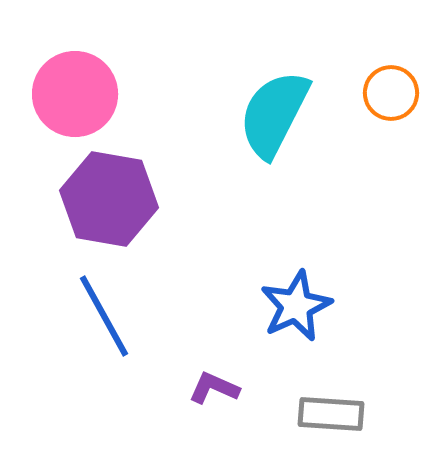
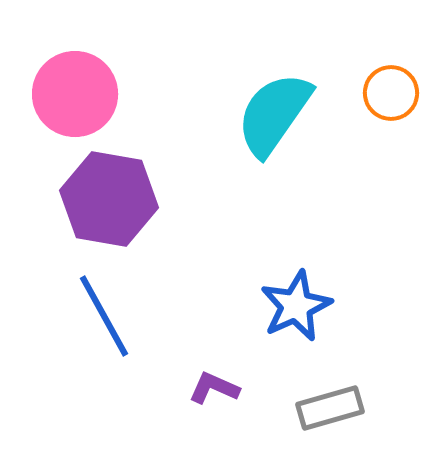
cyan semicircle: rotated 8 degrees clockwise
gray rectangle: moved 1 px left, 6 px up; rotated 20 degrees counterclockwise
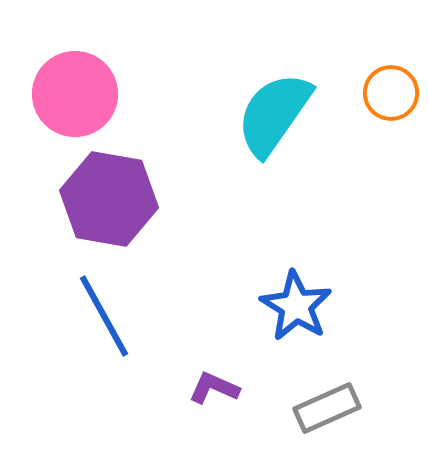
blue star: rotated 16 degrees counterclockwise
gray rectangle: moved 3 px left; rotated 8 degrees counterclockwise
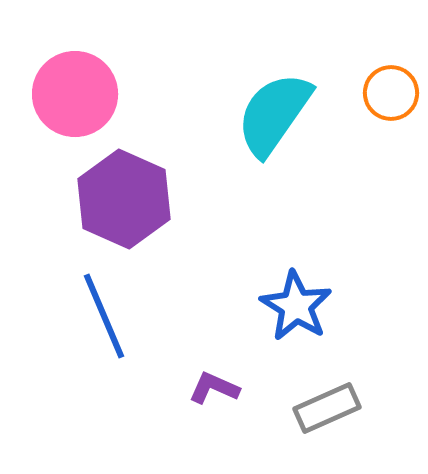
purple hexagon: moved 15 px right; rotated 14 degrees clockwise
blue line: rotated 6 degrees clockwise
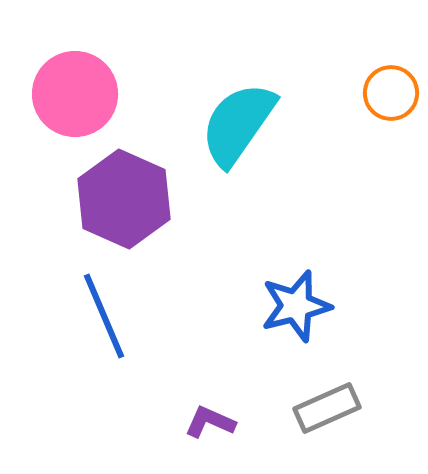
cyan semicircle: moved 36 px left, 10 px down
blue star: rotated 26 degrees clockwise
purple L-shape: moved 4 px left, 34 px down
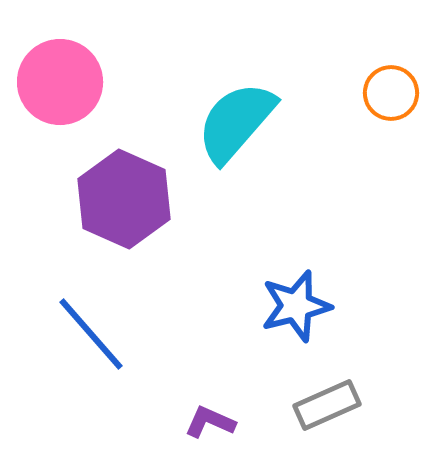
pink circle: moved 15 px left, 12 px up
cyan semicircle: moved 2 px left, 2 px up; rotated 6 degrees clockwise
blue line: moved 13 px left, 18 px down; rotated 18 degrees counterclockwise
gray rectangle: moved 3 px up
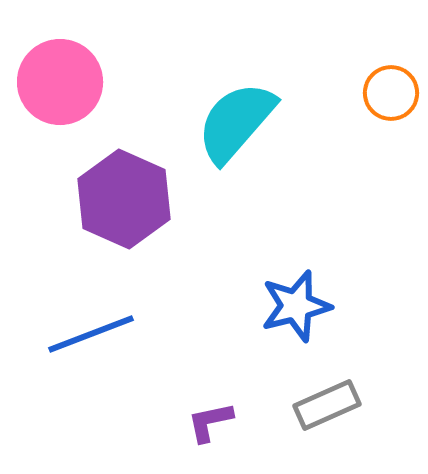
blue line: rotated 70 degrees counterclockwise
purple L-shape: rotated 36 degrees counterclockwise
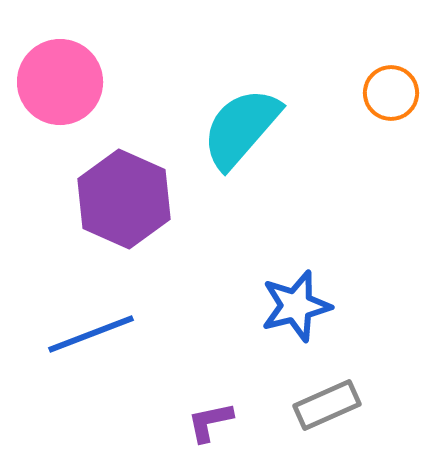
cyan semicircle: moved 5 px right, 6 px down
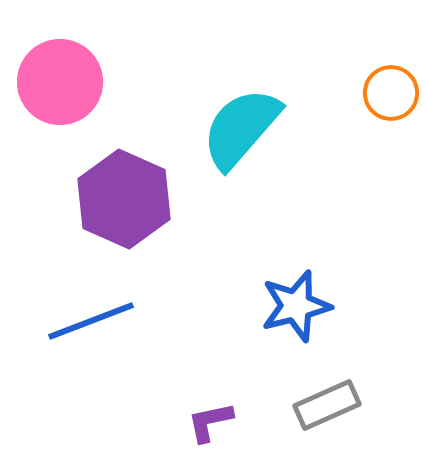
blue line: moved 13 px up
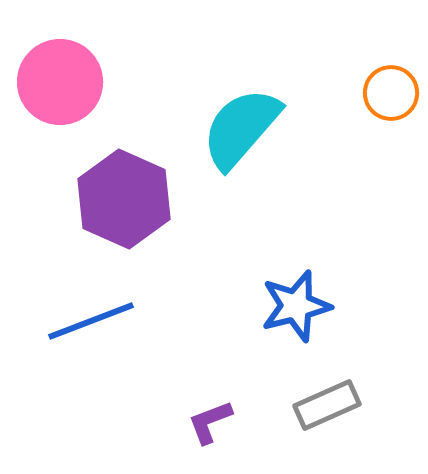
purple L-shape: rotated 9 degrees counterclockwise
